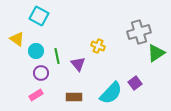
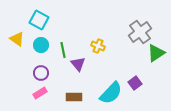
cyan square: moved 4 px down
gray cross: moved 1 px right; rotated 20 degrees counterclockwise
cyan circle: moved 5 px right, 6 px up
green line: moved 6 px right, 6 px up
pink rectangle: moved 4 px right, 2 px up
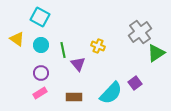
cyan square: moved 1 px right, 3 px up
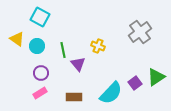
cyan circle: moved 4 px left, 1 px down
green triangle: moved 24 px down
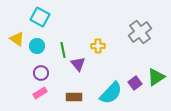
yellow cross: rotated 24 degrees counterclockwise
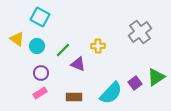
green line: rotated 56 degrees clockwise
purple triangle: rotated 28 degrees counterclockwise
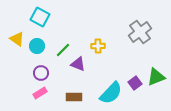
green triangle: rotated 12 degrees clockwise
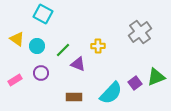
cyan square: moved 3 px right, 3 px up
pink rectangle: moved 25 px left, 13 px up
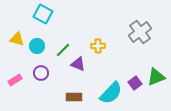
yellow triangle: rotated 21 degrees counterclockwise
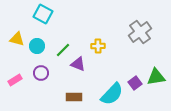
green triangle: rotated 12 degrees clockwise
cyan semicircle: moved 1 px right, 1 px down
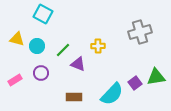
gray cross: rotated 20 degrees clockwise
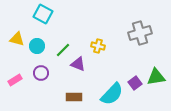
gray cross: moved 1 px down
yellow cross: rotated 16 degrees clockwise
